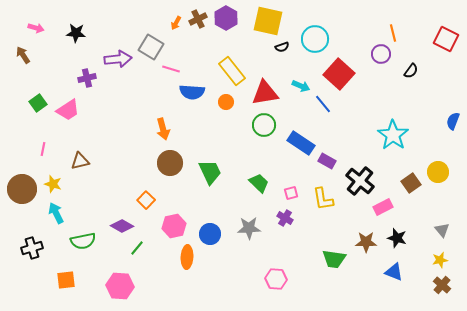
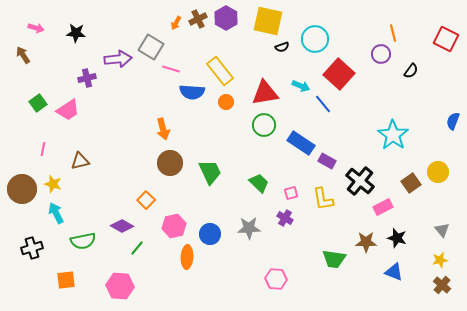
yellow rectangle at (232, 71): moved 12 px left
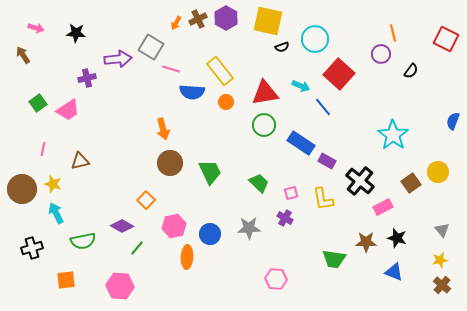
blue line at (323, 104): moved 3 px down
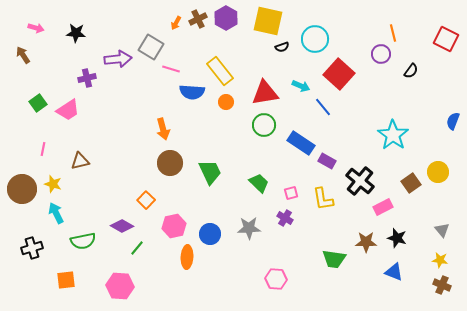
yellow star at (440, 260): rotated 21 degrees clockwise
brown cross at (442, 285): rotated 18 degrees counterclockwise
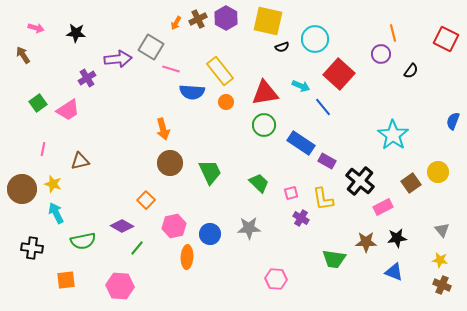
purple cross at (87, 78): rotated 18 degrees counterclockwise
purple cross at (285, 218): moved 16 px right
black star at (397, 238): rotated 24 degrees counterclockwise
black cross at (32, 248): rotated 25 degrees clockwise
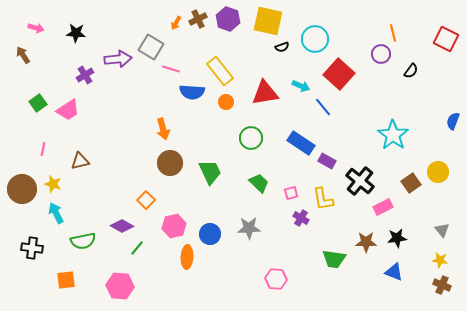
purple hexagon at (226, 18): moved 2 px right, 1 px down; rotated 10 degrees counterclockwise
purple cross at (87, 78): moved 2 px left, 3 px up
green circle at (264, 125): moved 13 px left, 13 px down
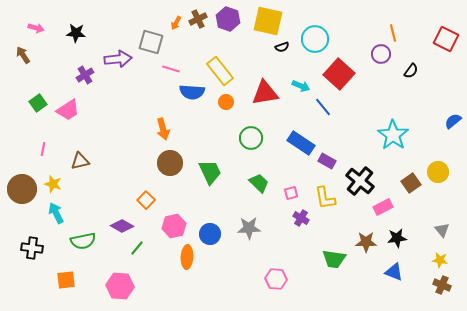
gray square at (151, 47): moved 5 px up; rotated 15 degrees counterclockwise
blue semicircle at (453, 121): rotated 30 degrees clockwise
yellow L-shape at (323, 199): moved 2 px right, 1 px up
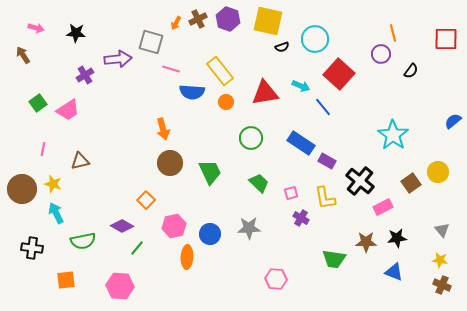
red square at (446, 39): rotated 25 degrees counterclockwise
